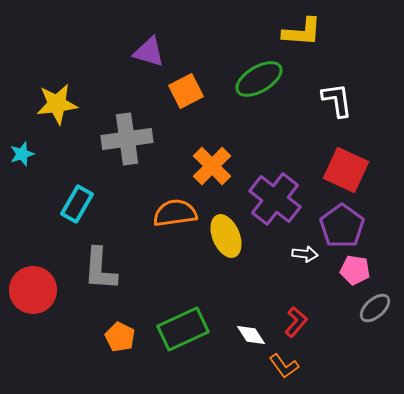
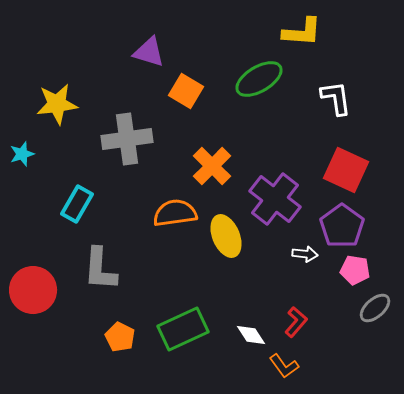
orange square: rotated 32 degrees counterclockwise
white L-shape: moved 1 px left, 2 px up
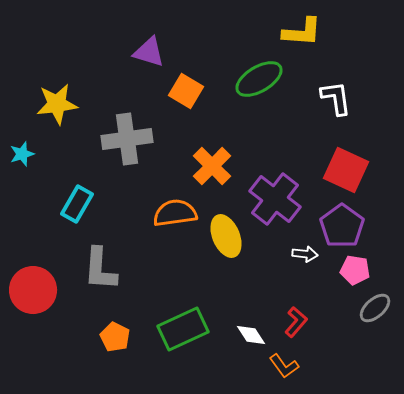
orange pentagon: moved 5 px left
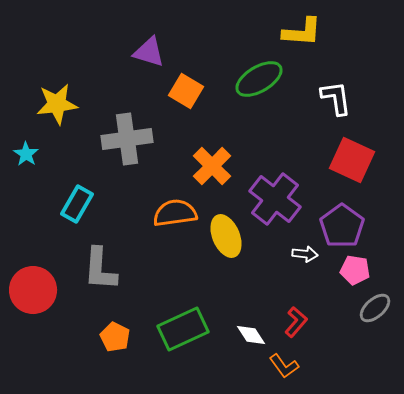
cyan star: moved 4 px right; rotated 20 degrees counterclockwise
red square: moved 6 px right, 10 px up
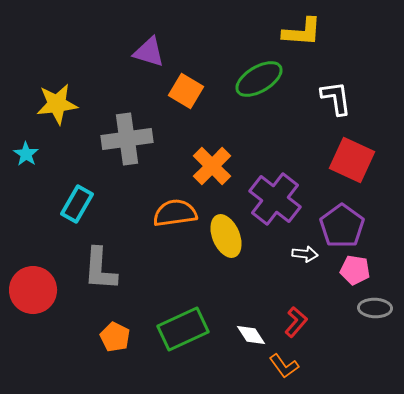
gray ellipse: rotated 44 degrees clockwise
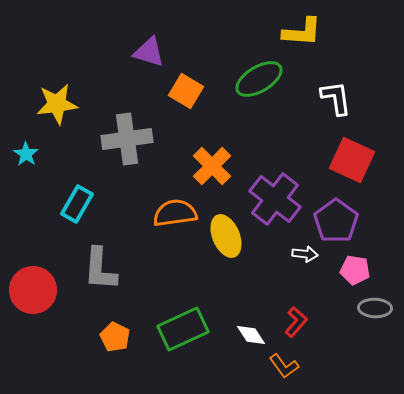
purple pentagon: moved 6 px left, 5 px up
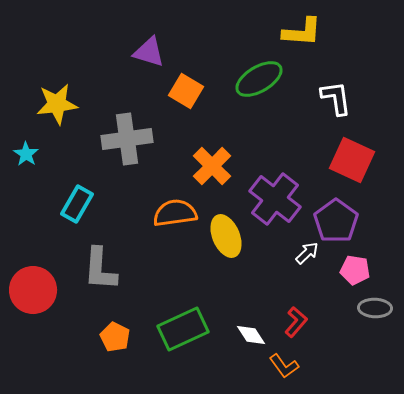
white arrow: moved 2 px right, 1 px up; rotated 50 degrees counterclockwise
